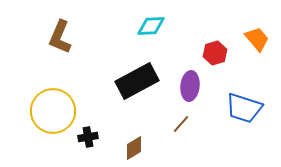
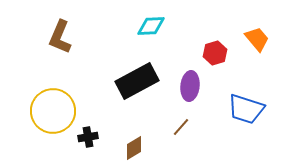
blue trapezoid: moved 2 px right, 1 px down
brown line: moved 3 px down
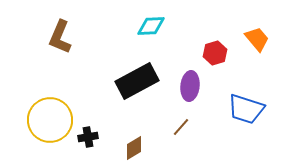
yellow circle: moved 3 px left, 9 px down
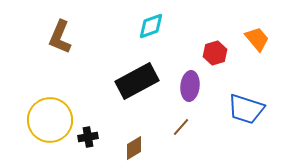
cyan diamond: rotated 16 degrees counterclockwise
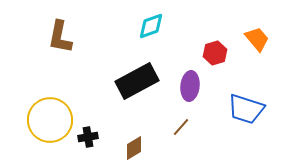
brown L-shape: rotated 12 degrees counterclockwise
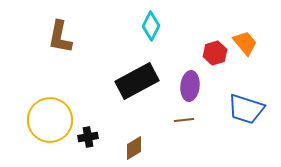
cyan diamond: rotated 44 degrees counterclockwise
orange trapezoid: moved 12 px left, 4 px down
brown line: moved 3 px right, 7 px up; rotated 42 degrees clockwise
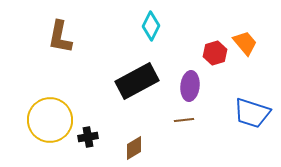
blue trapezoid: moved 6 px right, 4 px down
